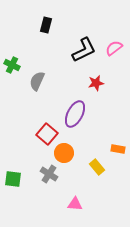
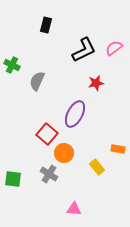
pink triangle: moved 1 px left, 5 px down
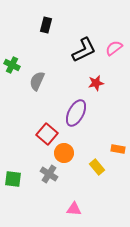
purple ellipse: moved 1 px right, 1 px up
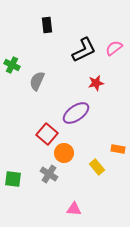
black rectangle: moved 1 px right; rotated 21 degrees counterclockwise
purple ellipse: rotated 28 degrees clockwise
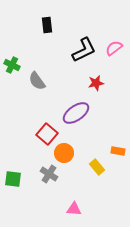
gray semicircle: rotated 60 degrees counterclockwise
orange rectangle: moved 2 px down
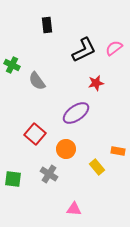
red square: moved 12 px left
orange circle: moved 2 px right, 4 px up
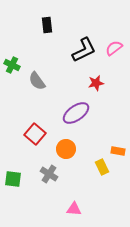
yellow rectangle: moved 5 px right; rotated 14 degrees clockwise
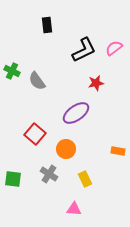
green cross: moved 6 px down
yellow rectangle: moved 17 px left, 12 px down
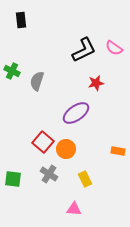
black rectangle: moved 26 px left, 5 px up
pink semicircle: rotated 108 degrees counterclockwise
gray semicircle: rotated 54 degrees clockwise
red square: moved 8 px right, 8 px down
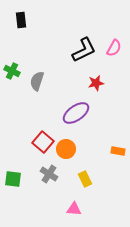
pink semicircle: rotated 96 degrees counterclockwise
